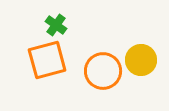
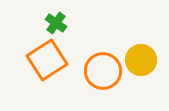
green cross: moved 2 px up
orange square: rotated 18 degrees counterclockwise
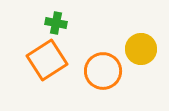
green cross: rotated 25 degrees counterclockwise
yellow circle: moved 11 px up
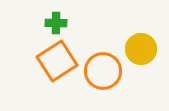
green cross: rotated 10 degrees counterclockwise
orange square: moved 10 px right, 1 px down
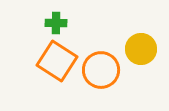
orange square: rotated 24 degrees counterclockwise
orange circle: moved 2 px left, 1 px up
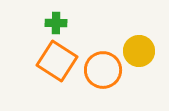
yellow circle: moved 2 px left, 2 px down
orange circle: moved 2 px right
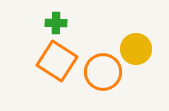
yellow circle: moved 3 px left, 2 px up
orange circle: moved 2 px down
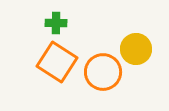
orange square: moved 1 px down
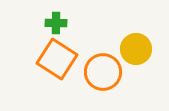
orange square: moved 3 px up
